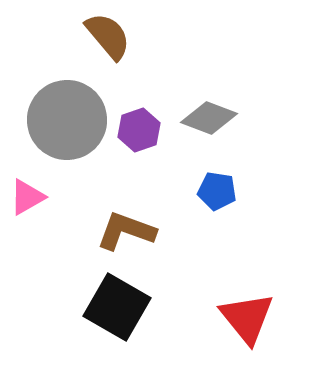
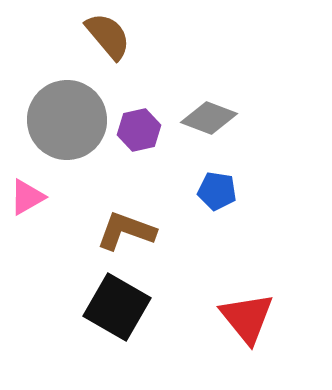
purple hexagon: rotated 6 degrees clockwise
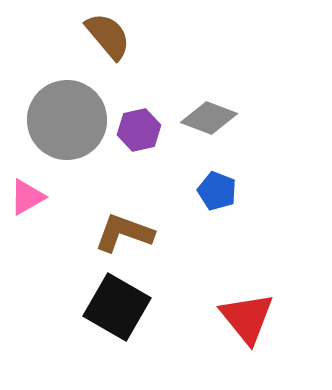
blue pentagon: rotated 12 degrees clockwise
brown L-shape: moved 2 px left, 2 px down
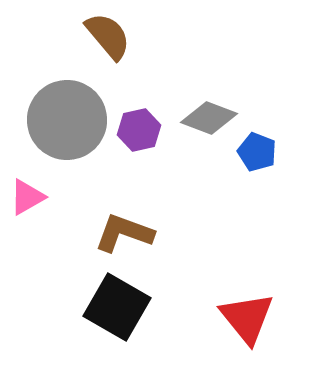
blue pentagon: moved 40 px right, 39 px up
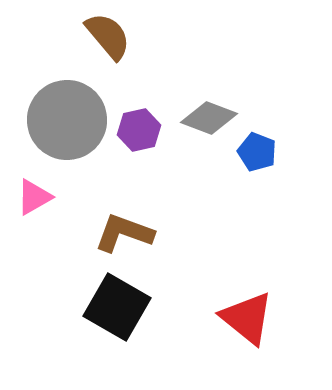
pink triangle: moved 7 px right
red triangle: rotated 12 degrees counterclockwise
